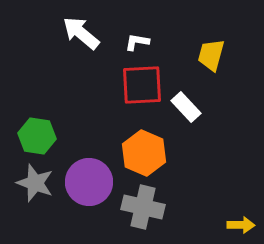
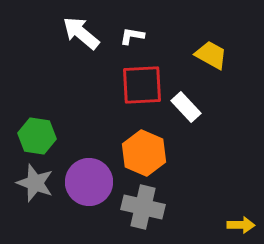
white L-shape: moved 5 px left, 6 px up
yellow trapezoid: rotated 104 degrees clockwise
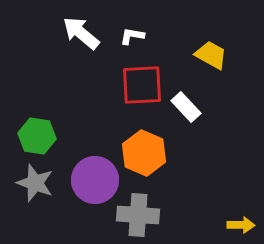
purple circle: moved 6 px right, 2 px up
gray cross: moved 5 px left, 8 px down; rotated 9 degrees counterclockwise
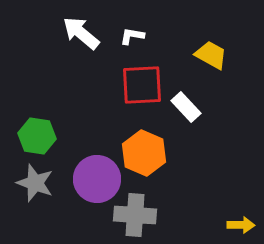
purple circle: moved 2 px right, 1 px up
gray cross: moved 3 px left
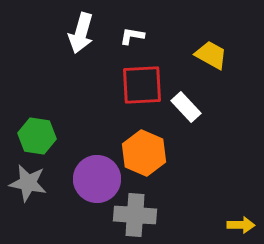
white arrow: rotated 114 degrees counterclockwise
gray star: moved 7 px left; rotated 9 degrees counterclockwise
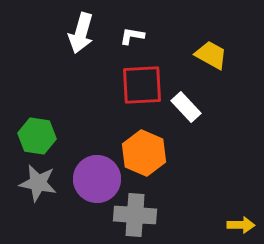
gray star: moved 10 px right
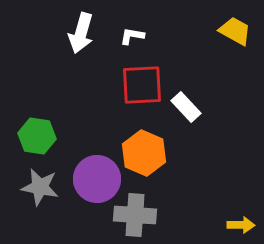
yellow trapezoid: moved 24 px right, 24 px up
gray star: moved 2 px right, 4 px down
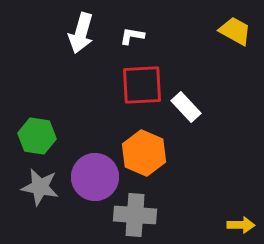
purple circle: moved 2 px left, 2 px up
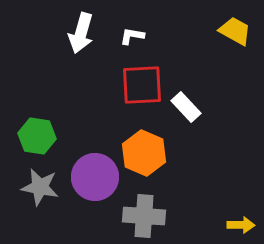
gray cross: moved 9 px right, 1 px down
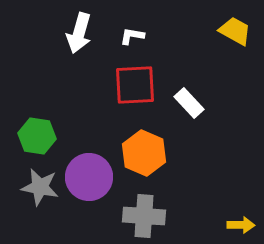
white arrow: moved 2 px left
red square: moved 7 px left
white rectangle: moved 3 px right, 4 px up
purple circle: moved 6 px left
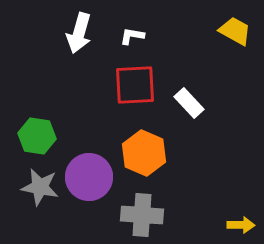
gray cross: moved 2 px left, 1 px up
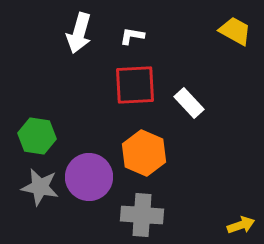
yellow arrow: rotated 20 degrees counterclockwise
